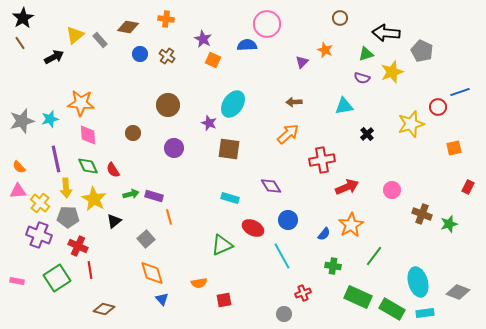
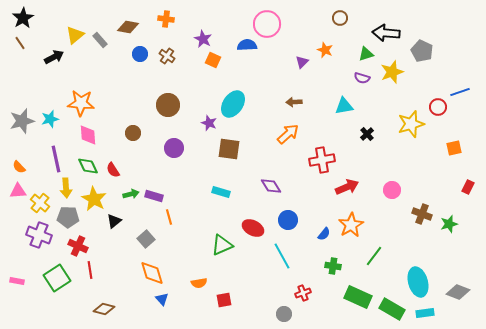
cyan rectangle at (230, 198): moved 9 px left, 6 px up
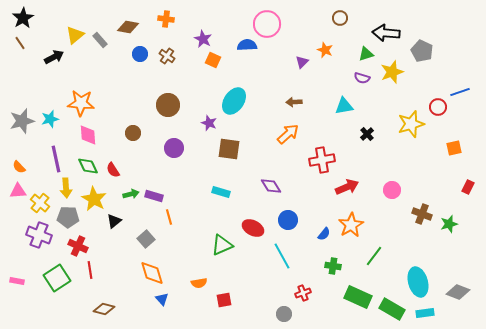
cyan ellipse at (233, 104): moved 1 px right, 3 px up
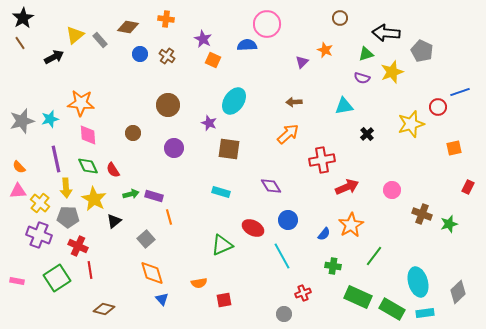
gray diamond at (458, 292): rotated 65 degrees counterclockwise
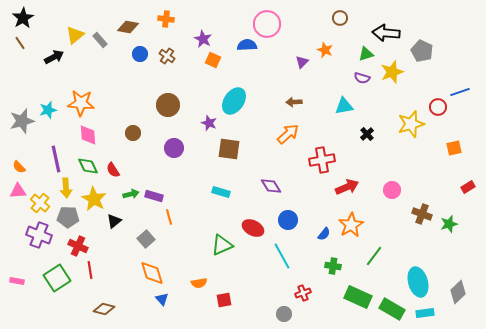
cyan star at (50, 119): moved 2 px left, 9 px up
red rectangle at (468, 187): rotated 32 degrees clockwise
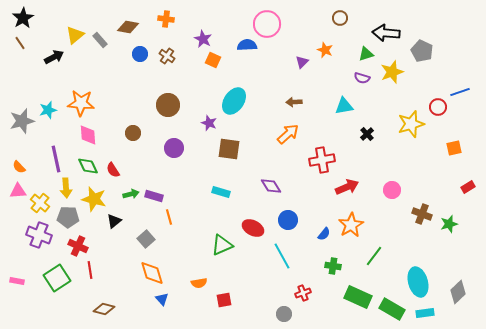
yellow star at (94, 199): rotated 15 degrees counterclockwise
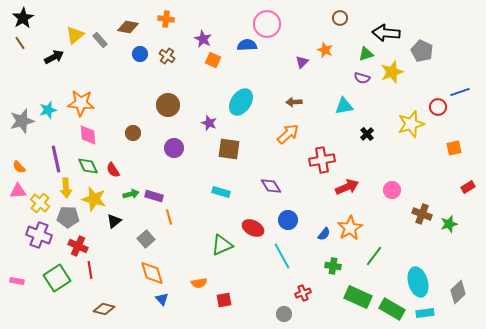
cyan ellipse at (234, 101): moved 7 px right, 1 px down
orange star at (351, 225): moved 1 px left, 3 px down
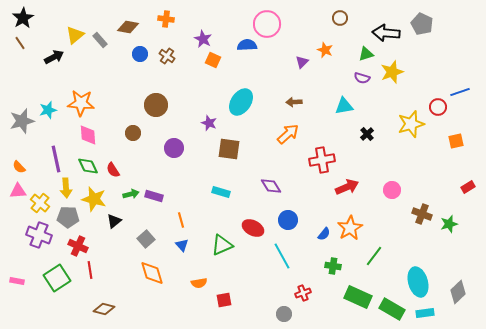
gray pentagon at (422, 51): moved 27 px up
brown circle at (168, 105): moved 12 px left
orange square at (454, 148): moved 2 px right, 7 px up
orange line at (169, 217): moved 12 px right, 3 px down
blue triangle at (162, 299): moved 20 px right, 54 px up
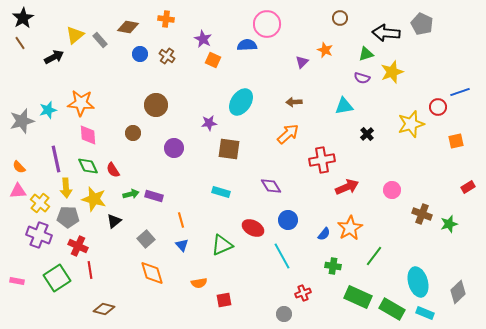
purple star at (209, 123): rotated 28 degrees counterclockwise
cyan rectangle at (425, 313): rotated 30 degrees clockwise
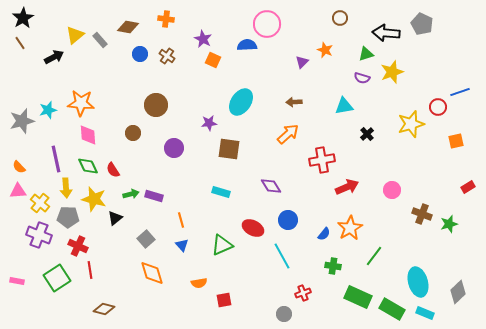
black triangle at (114, 221): moved 1 px right, 3 px up
